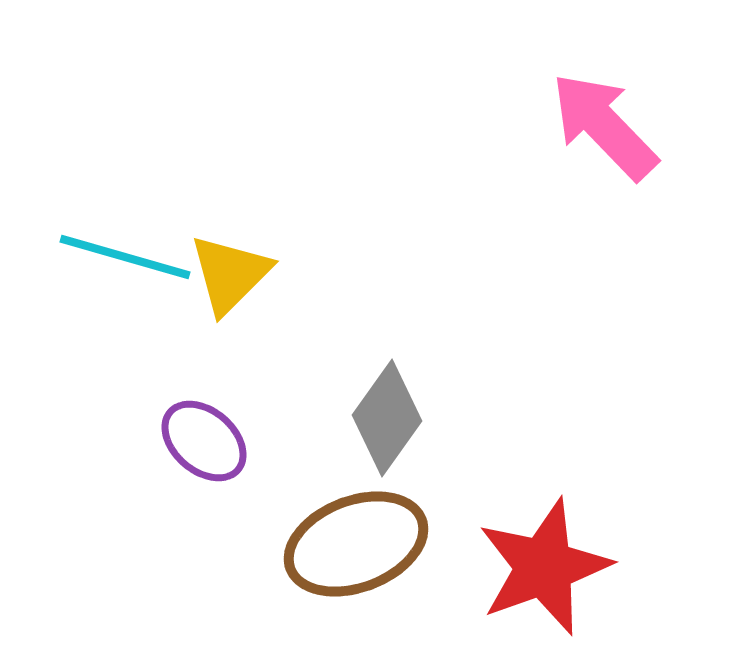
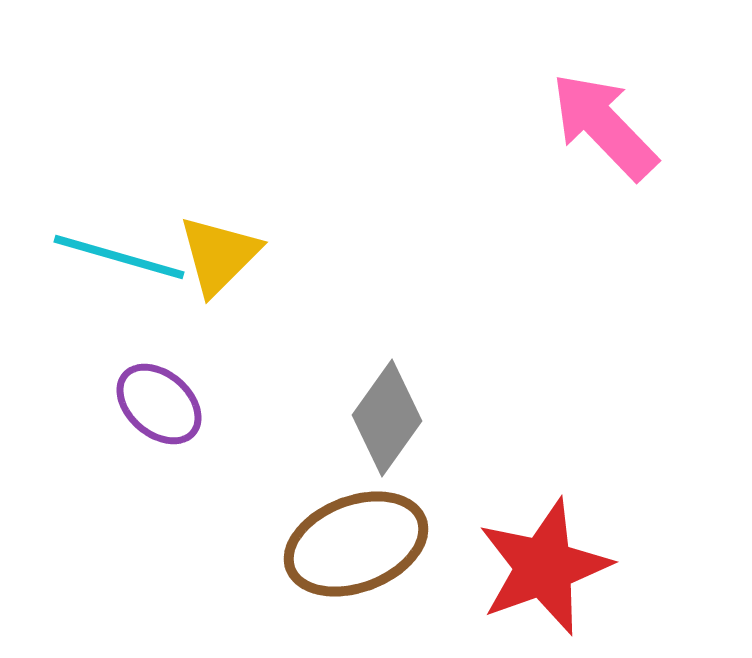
cyan line: moved 6 px left
yellow triangle: moved 11 px left, 19 px up
purple ellipse: moved 45 px left, 37 px up
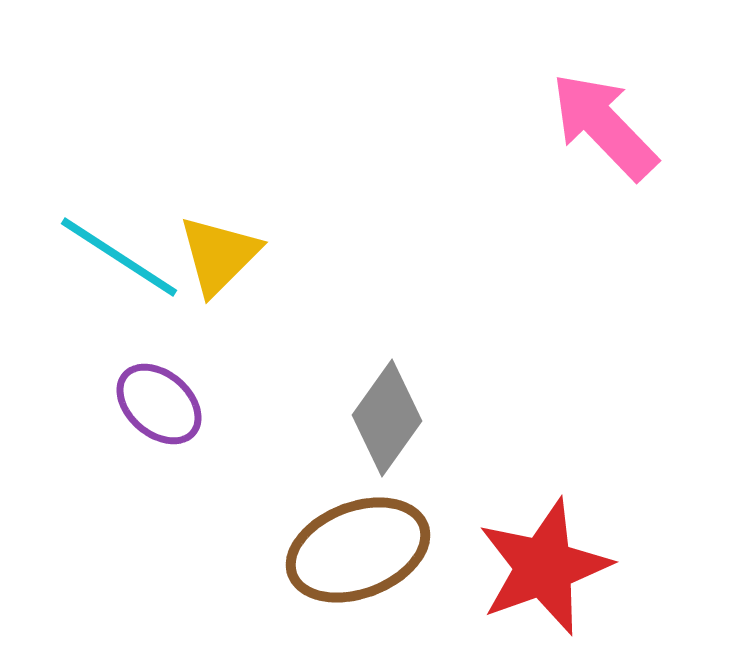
cyan line: rotated 17 degrees clockwise
brown ellipse: moved 2 px right, 6 px down
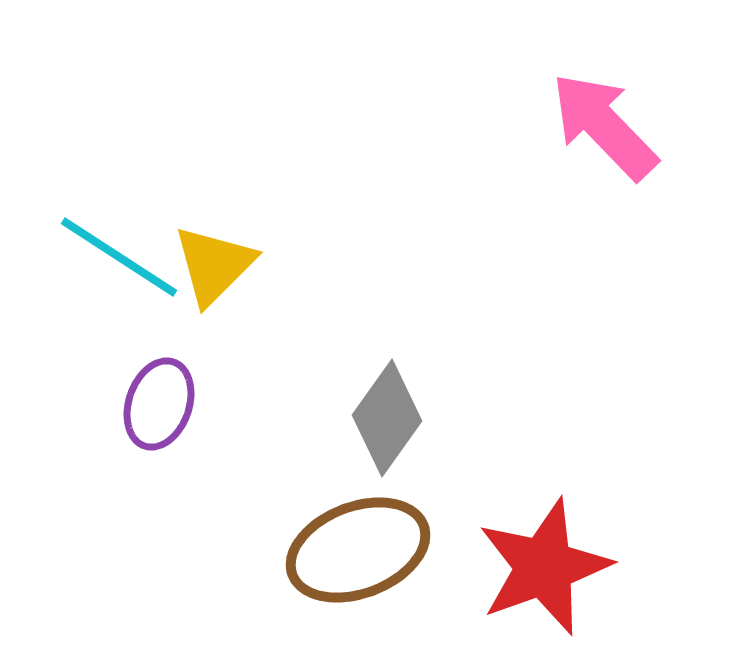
yellow triangle: moved 5 px left, 10 px down
purple ellipse: rotated 68 degrees clockwise
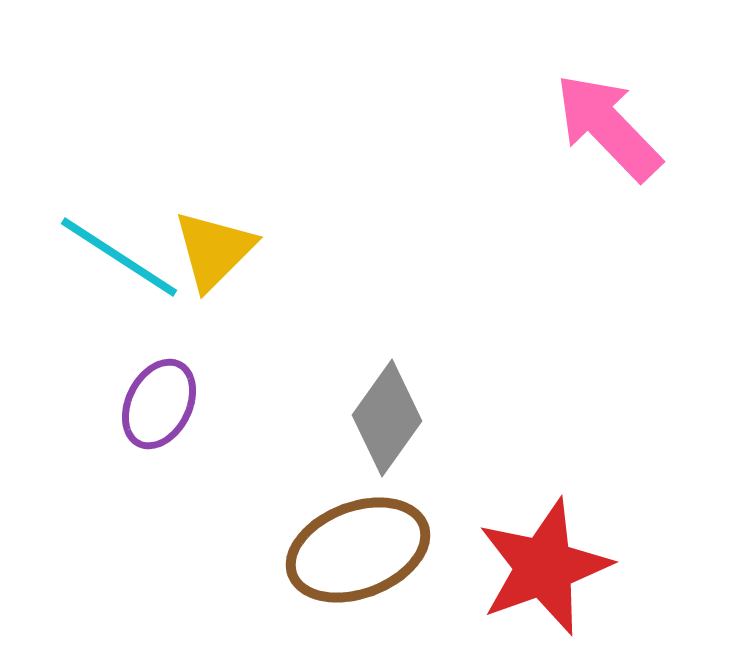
pink arrow: moved 4 px right, 1 px down
yellow triangle: moved 15 px up
purple ellipse: rotated 8 degrees clockwise
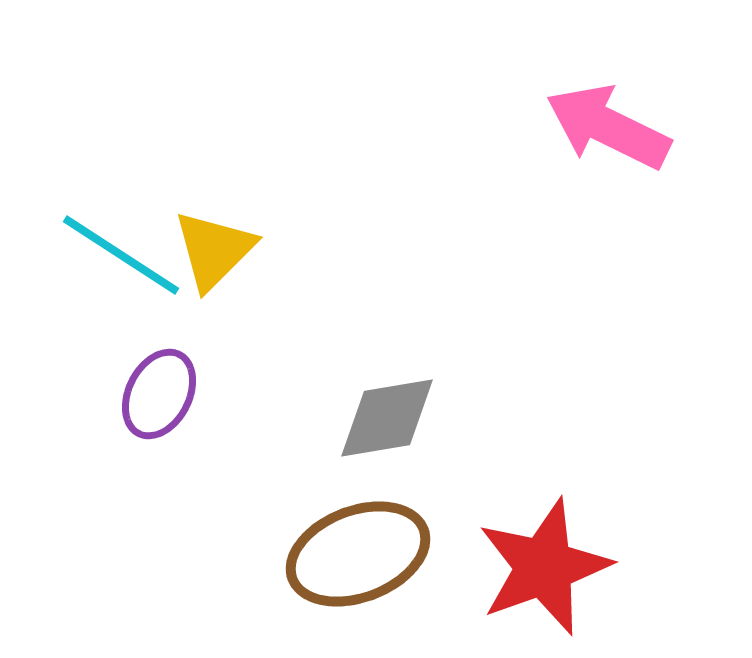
pink arrow: rotated 20 degrees counterclockwise
cyan line: moved 2 px right, 2 px up
purple ellipse: moved 10 px up
gray diamond: rotated 45 degrees clockwise
brown ellipse: moved 4 px down
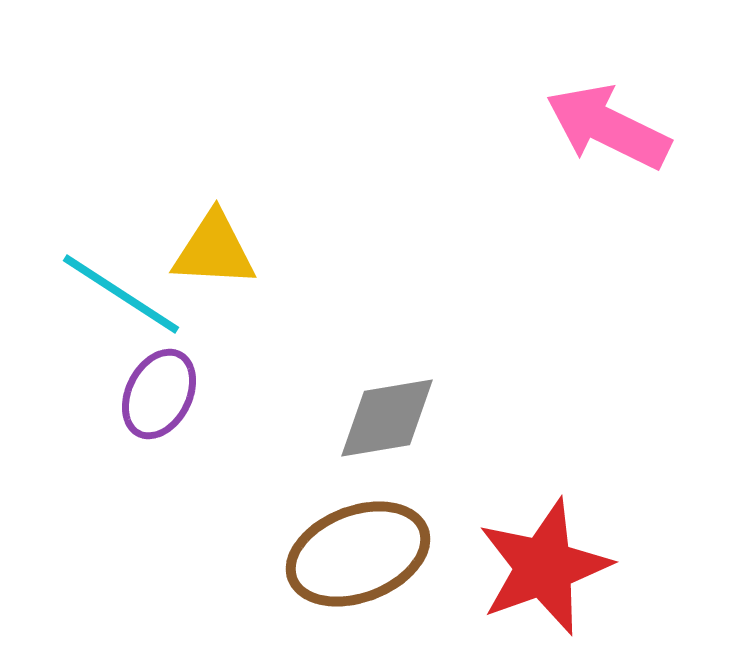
yellow triangle: rotated 48 degrees clockwise
cyan line: moved 39 px down
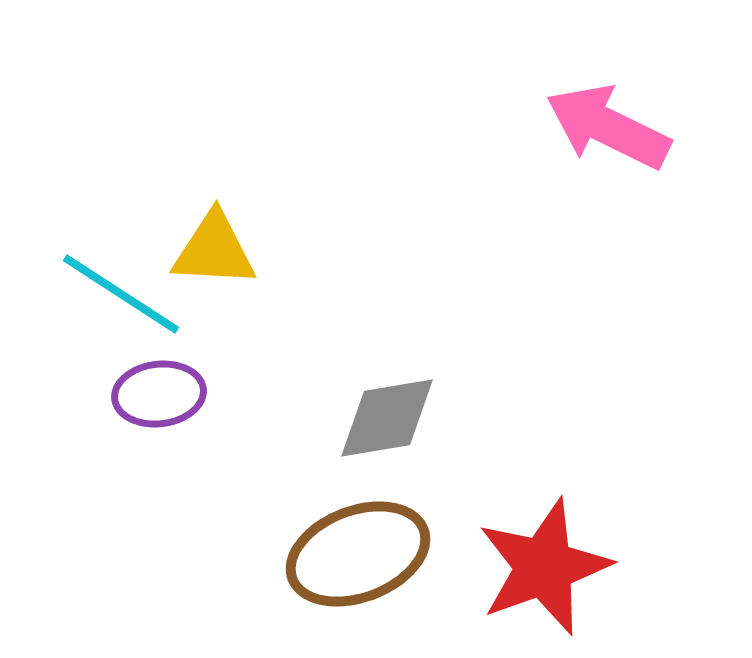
purple ellipse: rotated 56 degrees clockwise
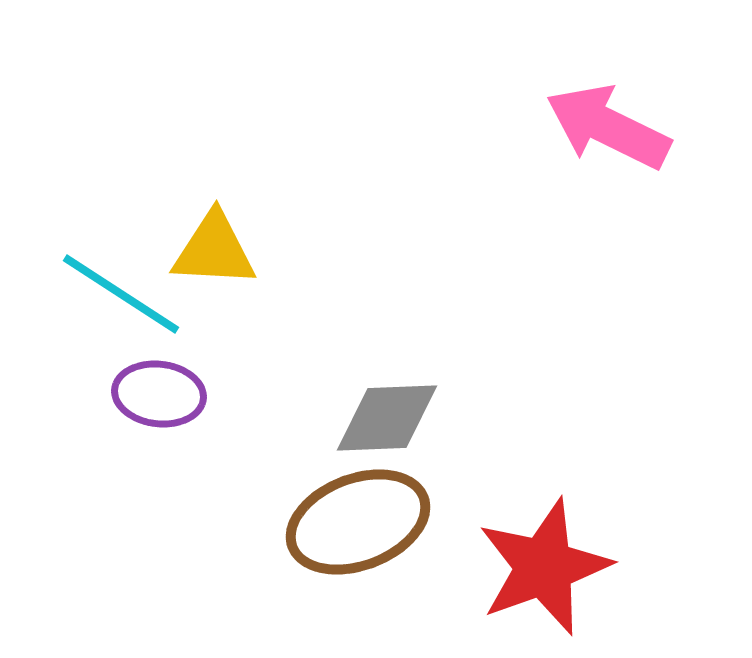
purple ellipse: rotated 14 degrees clockwise
gray diamond: rotated 7 degrees clockwise
brown ellipse: moved 32 px up
